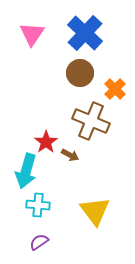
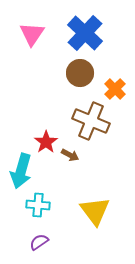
cyan arrow: moved 5 px left
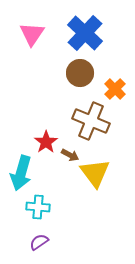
cyan arrow: moved 2 px down
cyan cross: moved 2 px down
yellow triangle: moved 38 px up
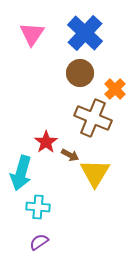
brown cross: moved 2 px right, 3 px up
yellow triangle: rotated 8 degrees clockwise
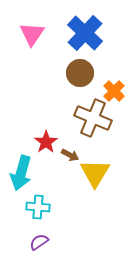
orange cross: moved 1 px left, 2 px down
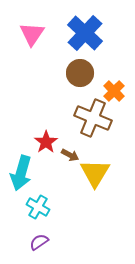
cyan cross: rotated 25 degrees clockwise
